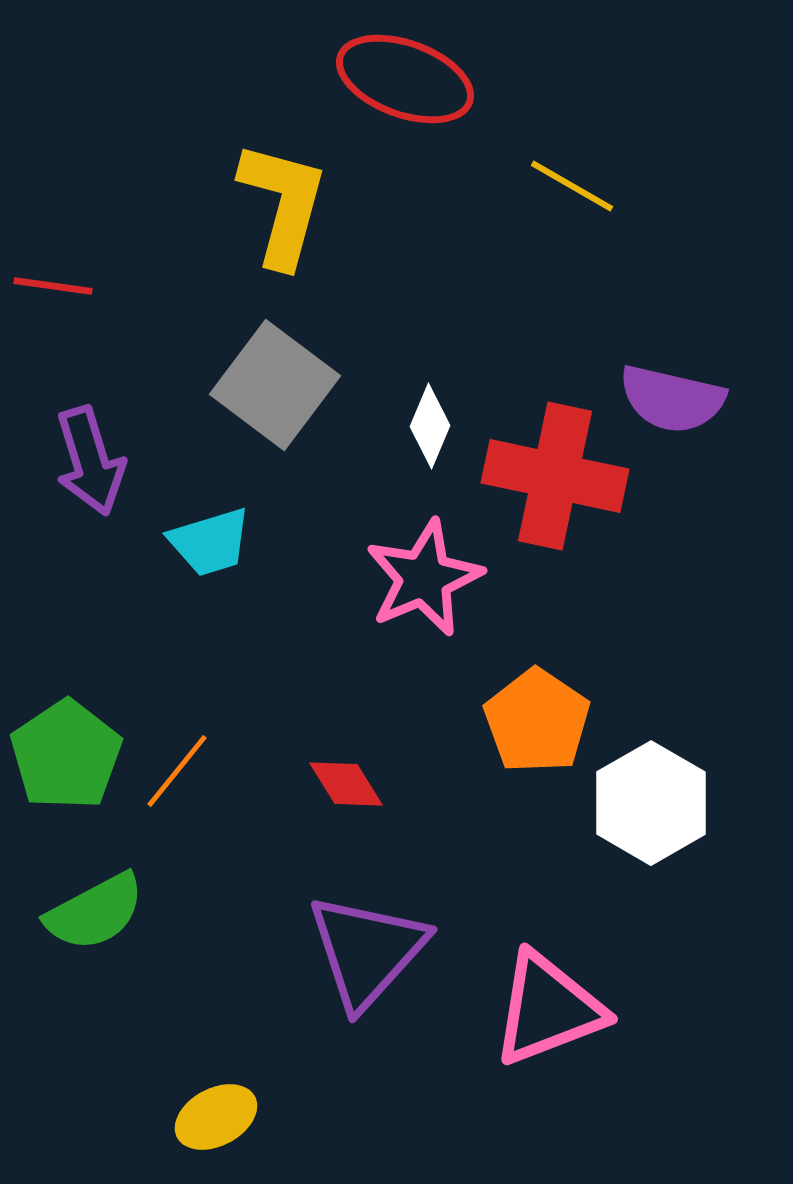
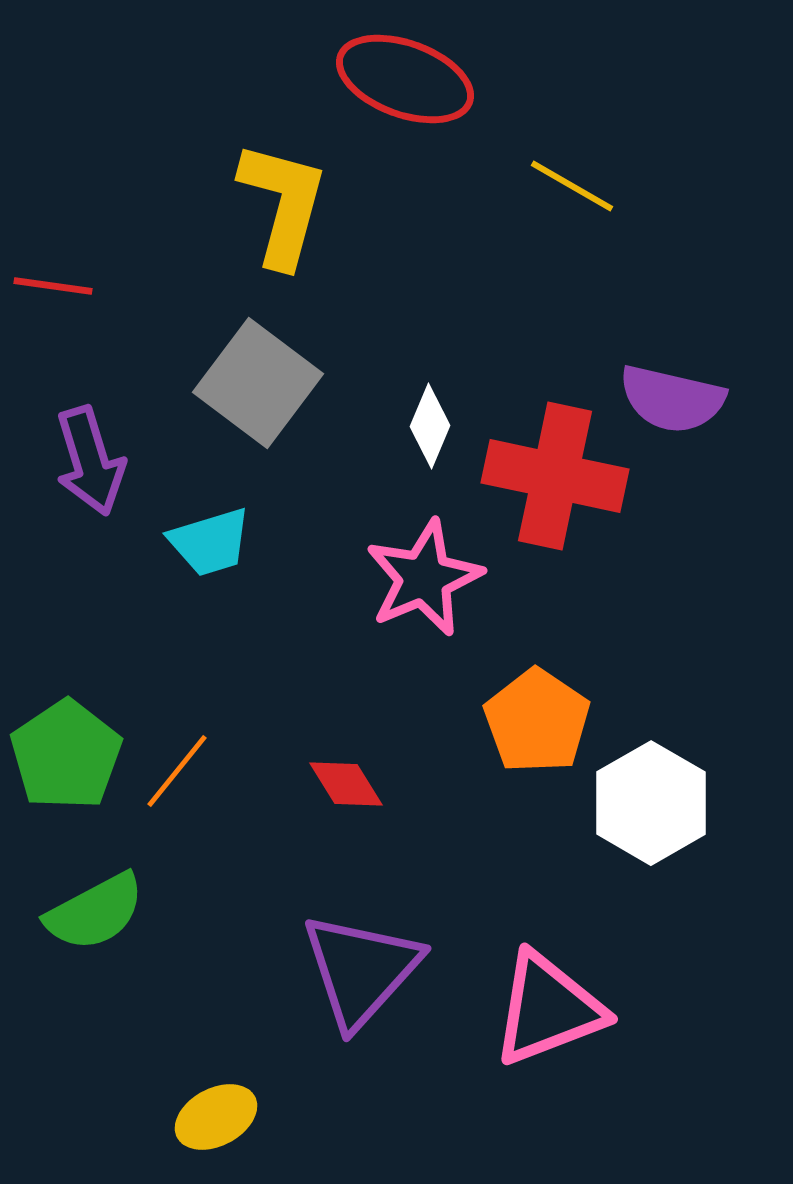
gray square: moved 17 px left, 2 px up
purple triangle: moved 6 px left, 19 px down
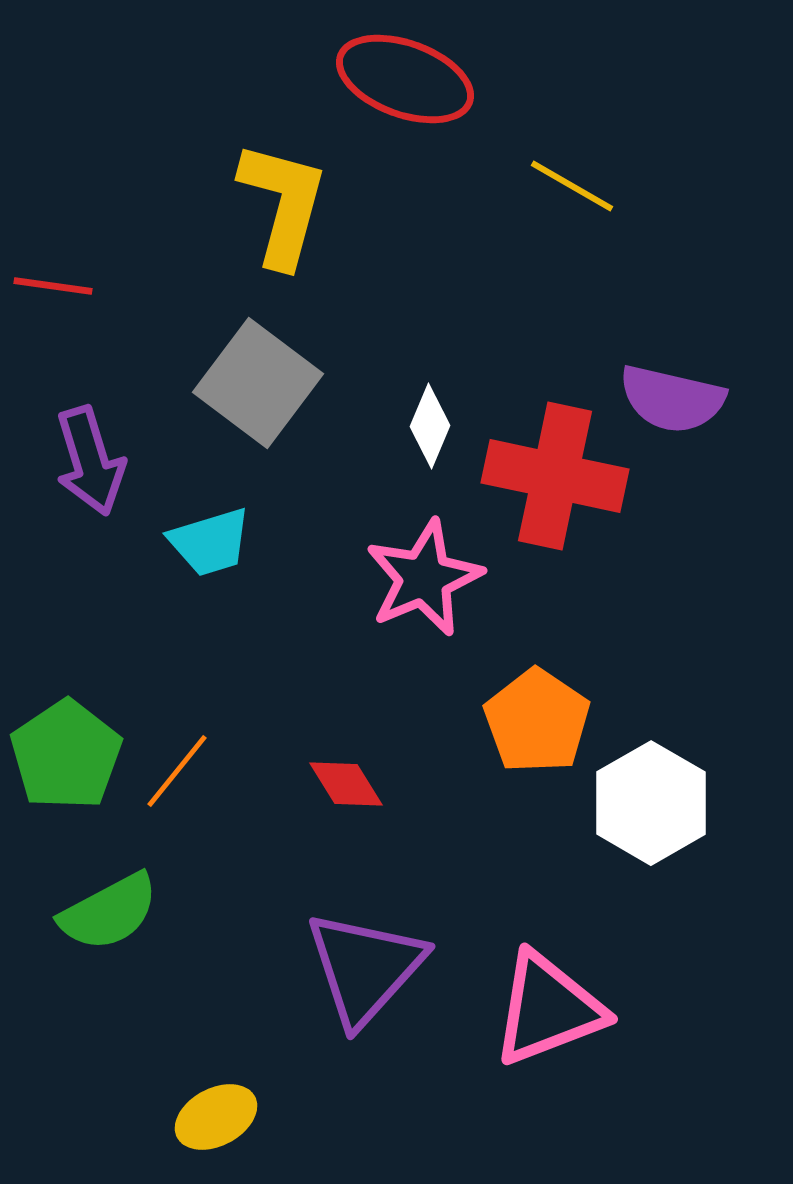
green semicircle: moved 14 px right
purple triangle: moved 4 px right, 2 px up
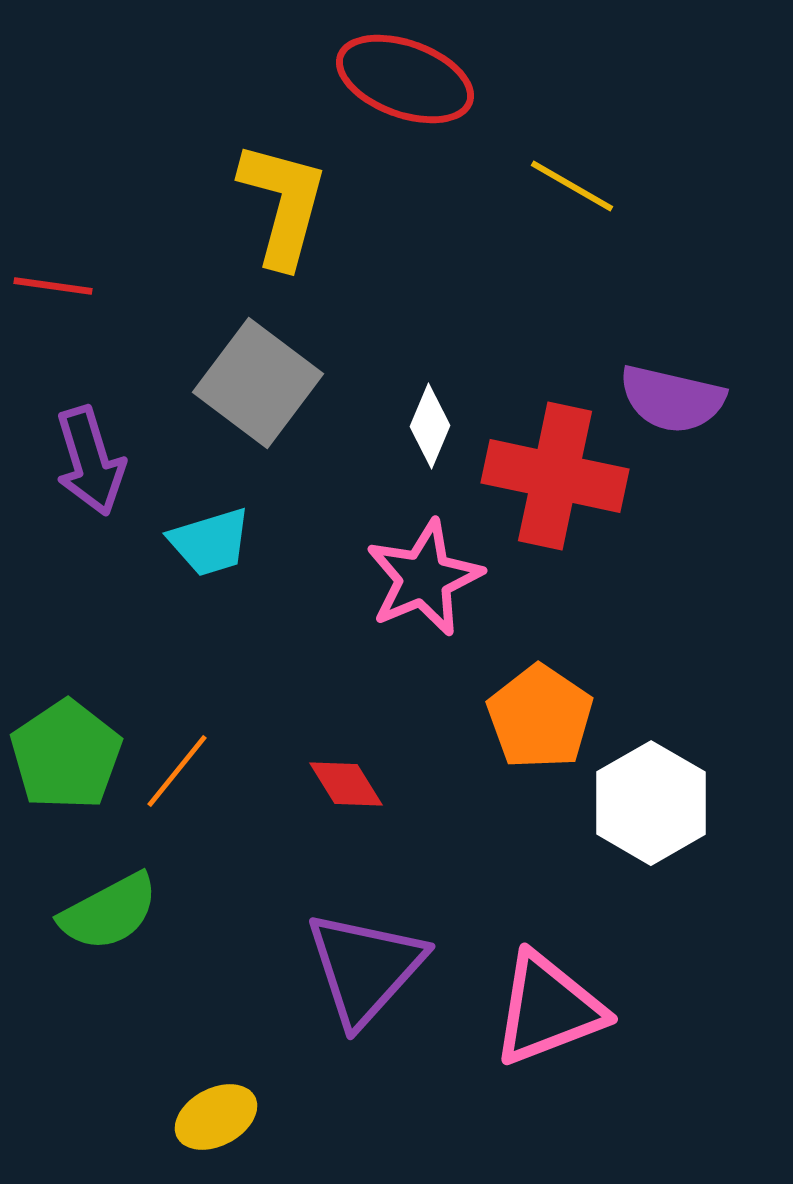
orange pentagon: moved 3 px right, 4 px up
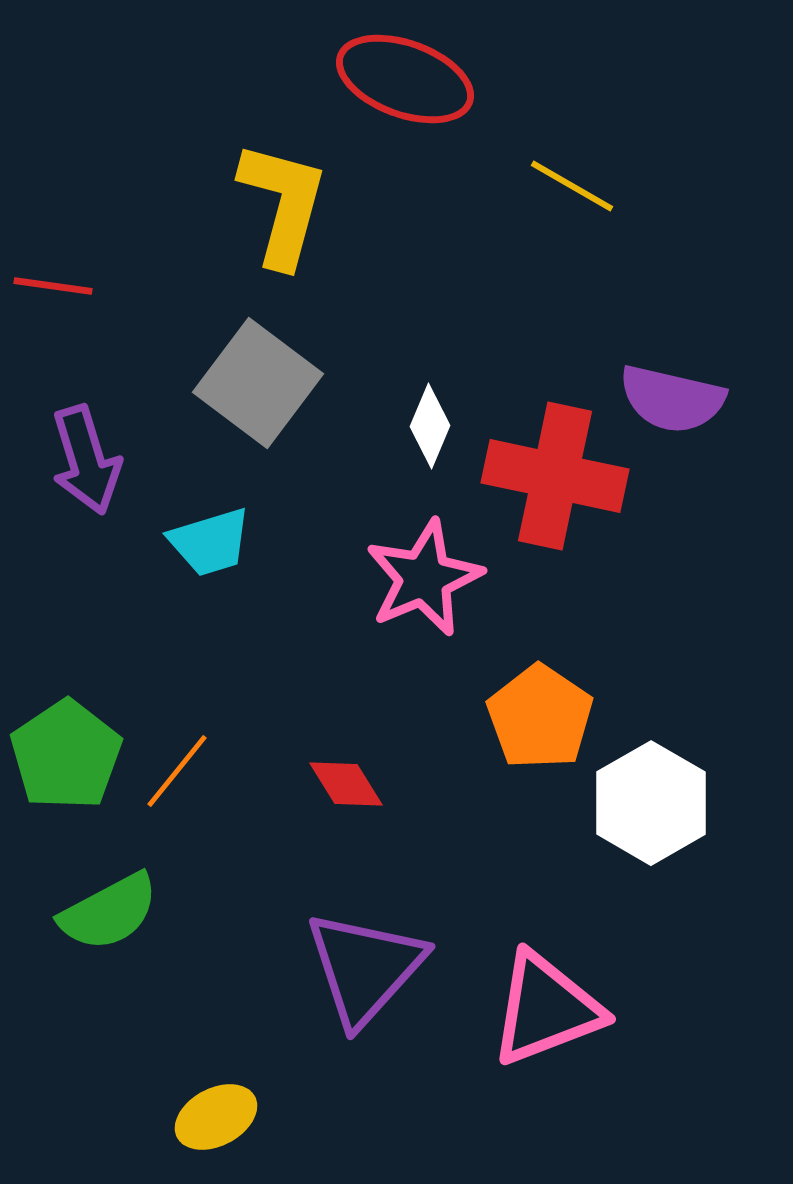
purple arrow: moved 4 px left, 1 px up
pink triangle: moved 2 px left
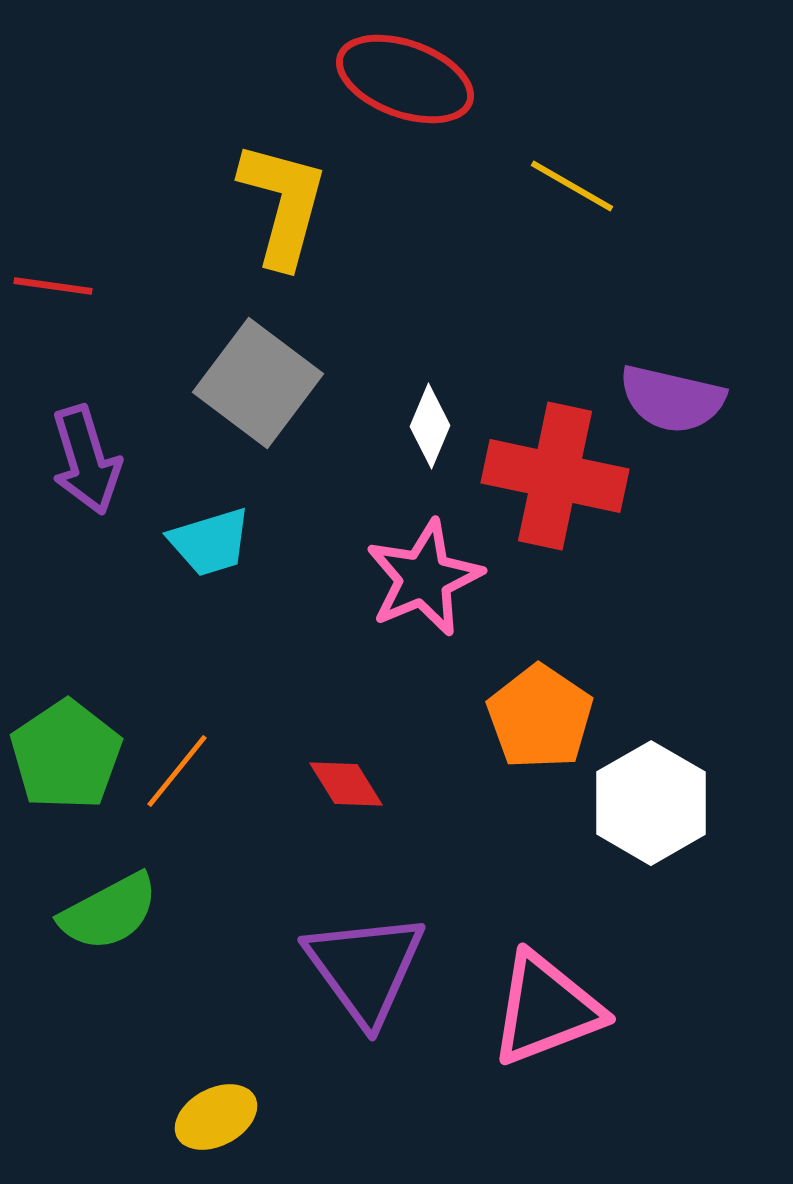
purple triangle: rotated 18 degrees counterclockwise
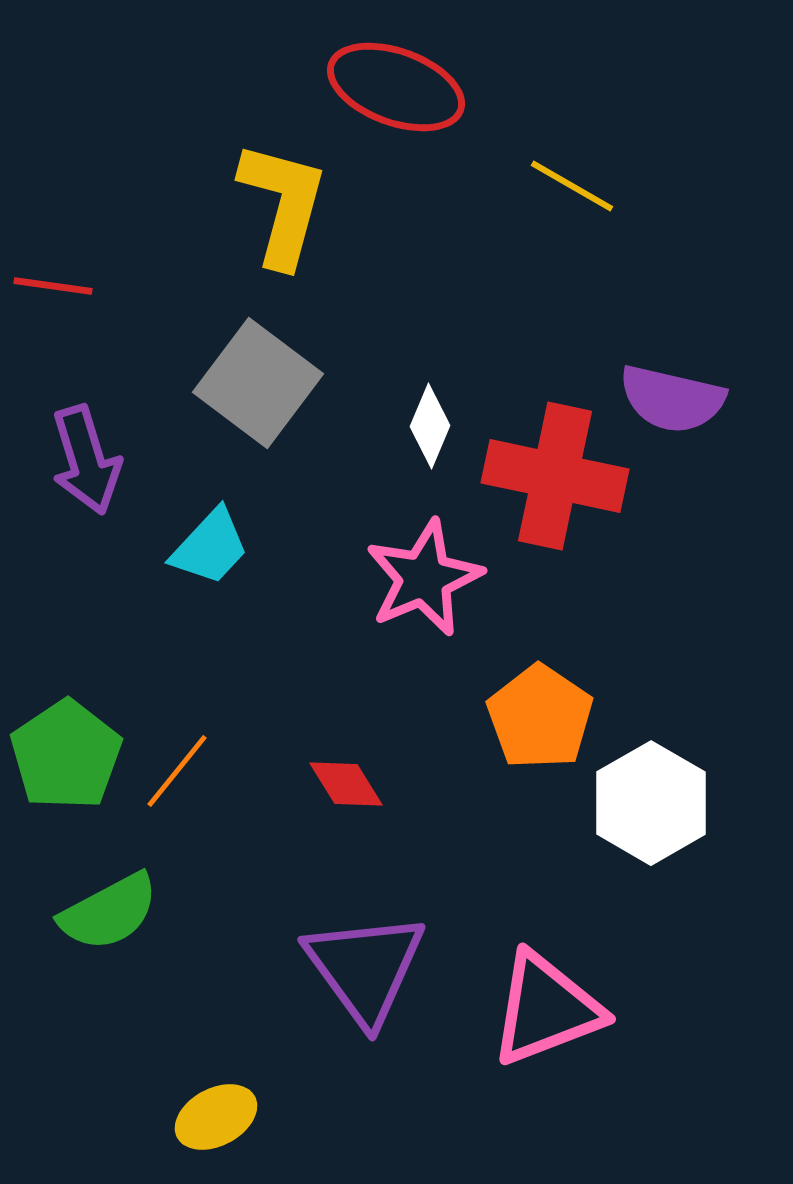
red ellipse: moved 9 px left, 8 px down
cyan trapezoid: moved 5 px down; rotated 30 degrees counterclockwise
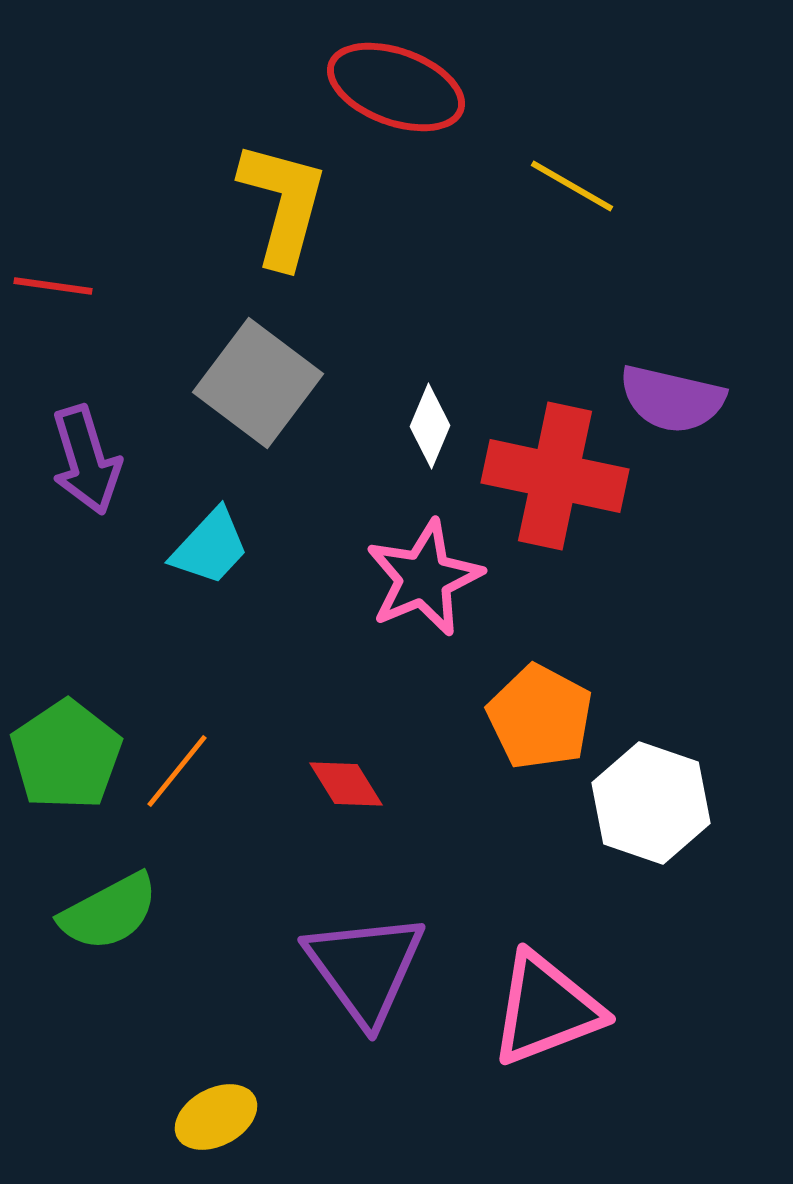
orange pentagon: rotated 6 degrees counterclockwise
white hexagon: rotated 11 degrees counterclockwise
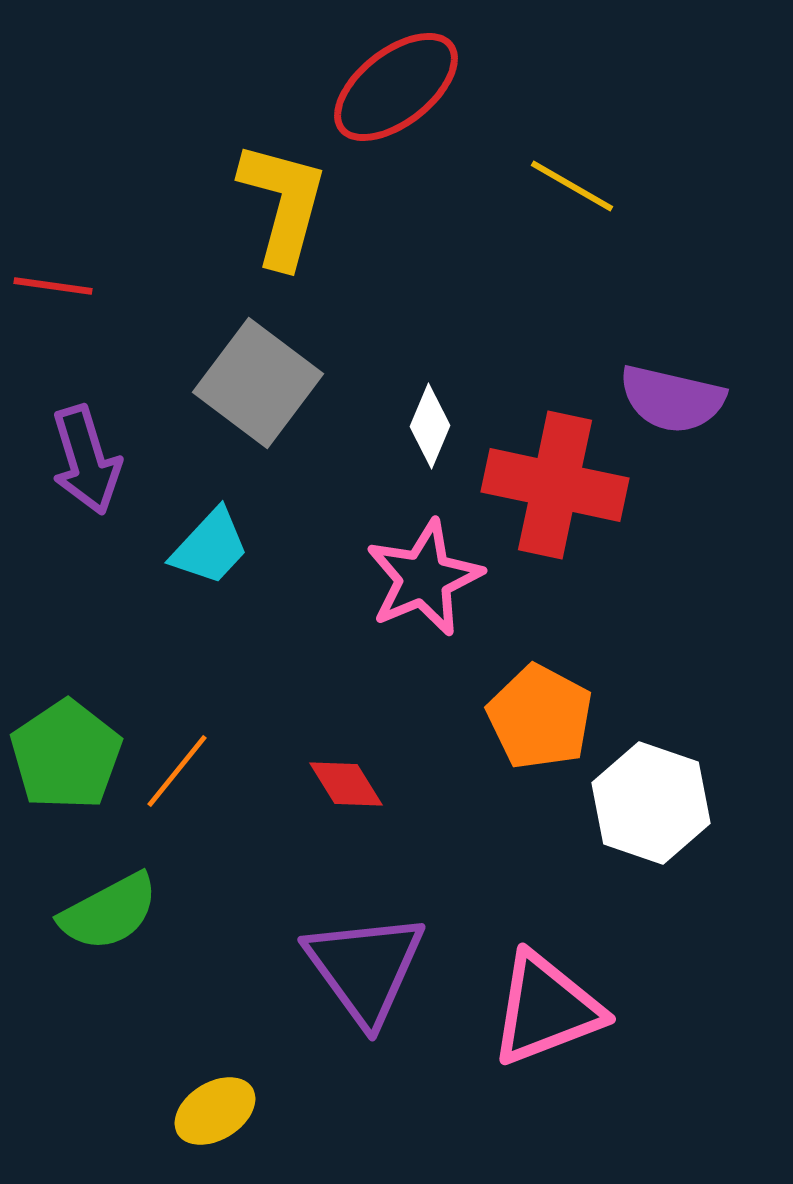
red ellipse: rotated 58 degrees counterclockwise
red cross: moved 9 px down
yellow ellipse: moved 1 px left, 6 px up; rotated 4 degrees counterclockwise
